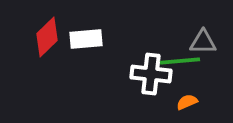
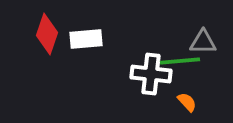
red diamond: moved 3 px up; rotated 27 degrees counterclockwise
orange semicircle: rotated 70 degrees clockwise
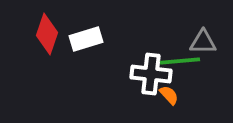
white rectangle: rotated 12 degrees counterclockwise
orange semicircle: moved 18 px left, 7 px up
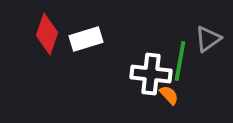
gray triangle: moved 5 px right, 3 px up; rotated 36 degrees counterclockwise
green line: rotated 75 degrees counterclockwise
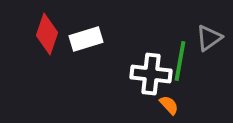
gray triangle: moved 1 px right, 1 px up
orange semicircle: moved 10 px down
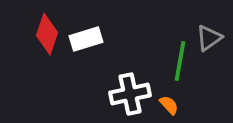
white cross: moved 21 px left, 20 px down; rotated 18 degrees counterclockwise
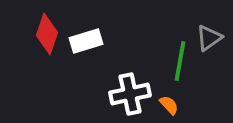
white rectangle: moved 2 px down
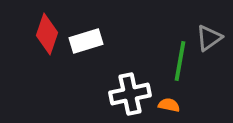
orange semicircle: rotated 35 degrees counterclockwise
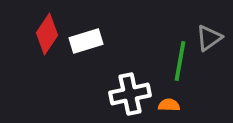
red diamond: rotated 15 degrees clockwise
orange semicircle: rotated 10 degrees counterclockwise
